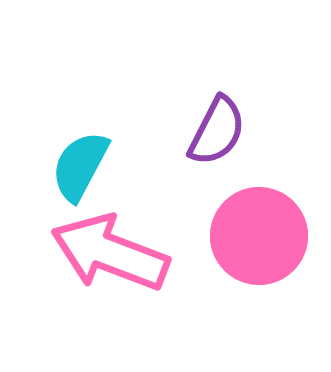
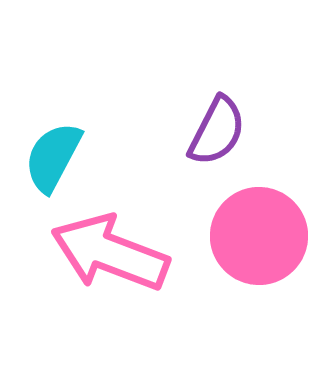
cyan semicircle: moved 27 px left, 9 px up
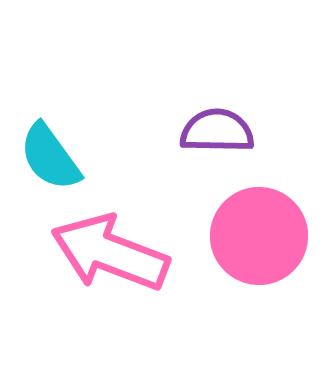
purple semicircle: rotated 116 degrees counterclockwise
cyan semicircle: moved 3 px left; rotated 64 degrees counterclockwise
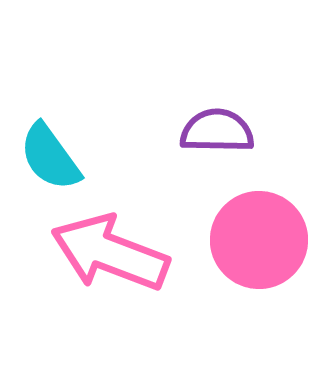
pink circle: moved 4 px down
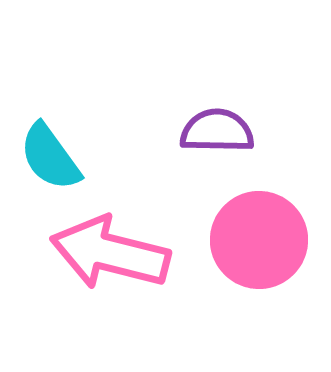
pink arrow: rotated 7 degrees counterclockwise
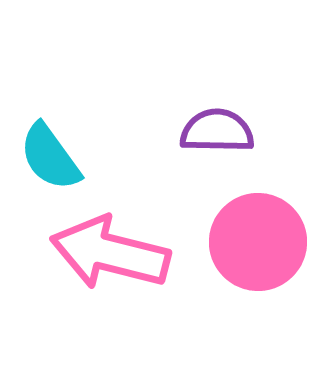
pink circle: moved 1 px left, 2 px down
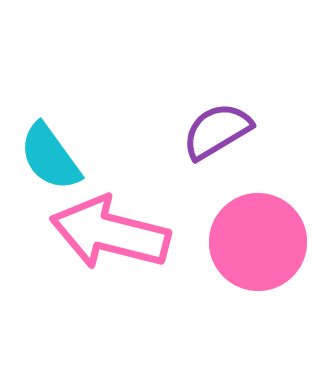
purple semicircle: rotated 32 degrees counterclockwise
pink arrow: moved 20 px up
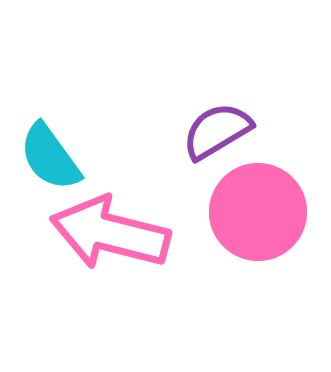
pink circle: moved 30 px up
